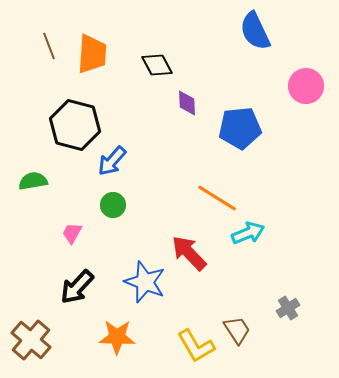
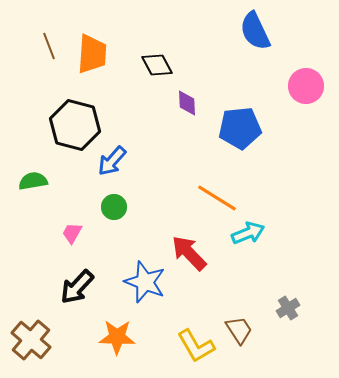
green circle: moved 1 px right, 2 px down
brown trapezoid: moved 2 px right
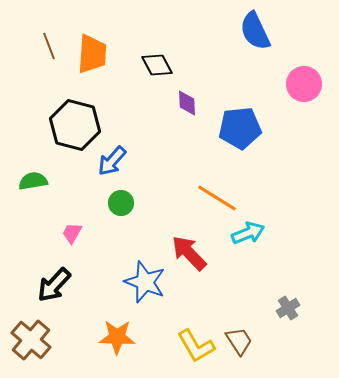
pink circle: moved 2 px left, 2 px up
green circle: moved 7 px right, 4 px up
black arrow: moved 23 px left, 2 px up
brown trapezoid: moved 11 px down
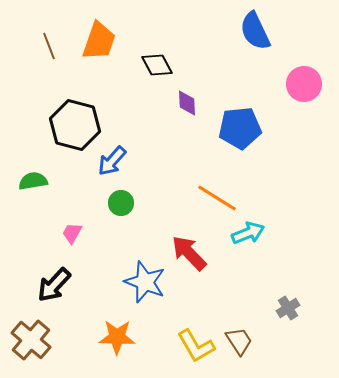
orange trapezoid: moved 7 px right, 13 px up; rotated 15 degrees clockwise
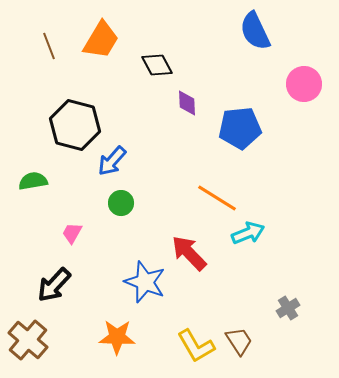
orange trapezoid: moved 2 px right, 1 px up; rotated 12 degrees clockwise
brown cross: moved 3 px left
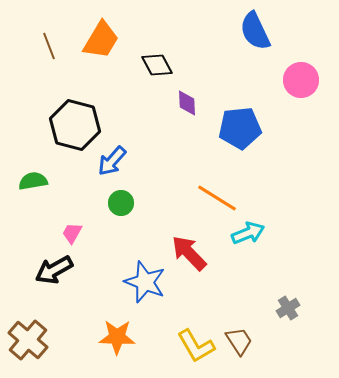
pink circle: moved 3 px left, 4 px up
black arrow: moved 15 px up; rotated 18 degrees clockwise
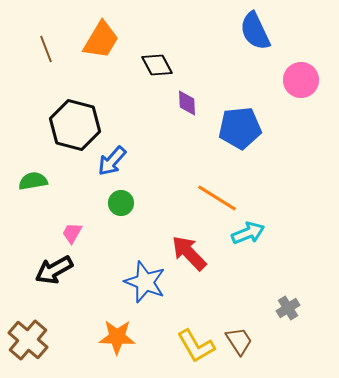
brown line: moved 3 px left, 3 px down
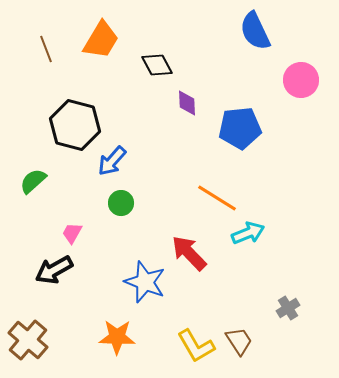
green semicircle: rotated 32 degrees counterclockwise
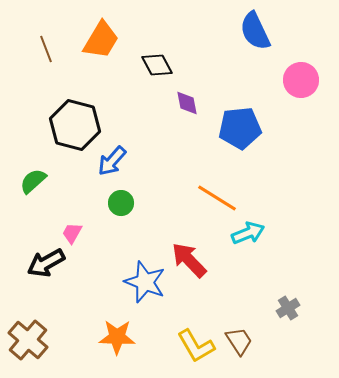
purple diamond: rotated 8 degrees counterclockwise
red arrow: moved 7 px down
black arrow: moved 8 px left, 7 px up
